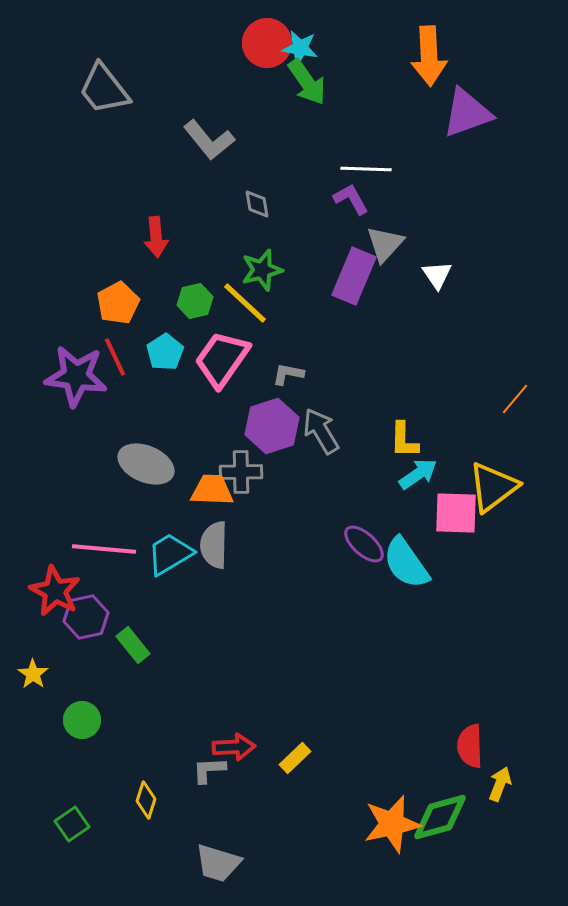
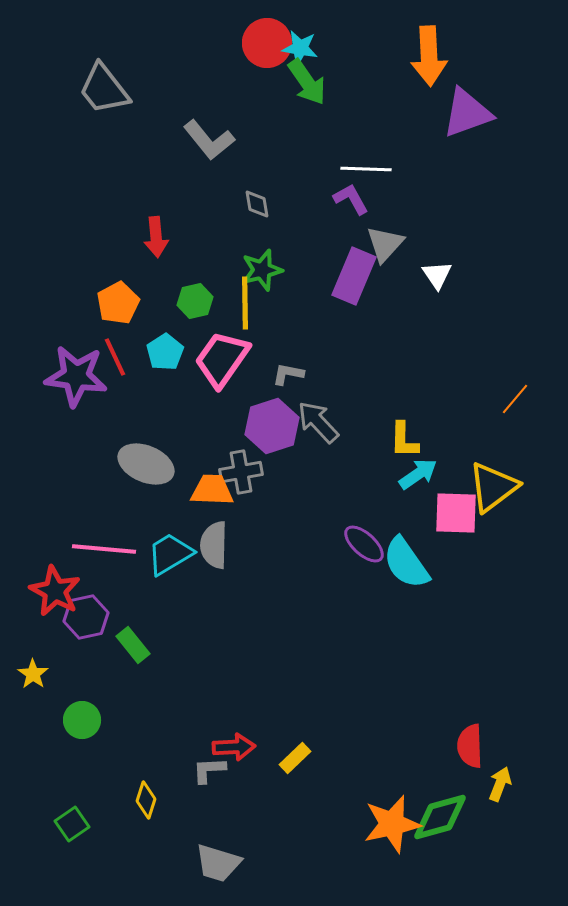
yellow line at (245, 303): rotated 46 degrees clockwise
gray arrow at (321, 431): moved 3 px left, 9 px up; rotated 12 degrees counterclockwise
gray cross at (241, 472): rotated 9 degrees counterclockwise
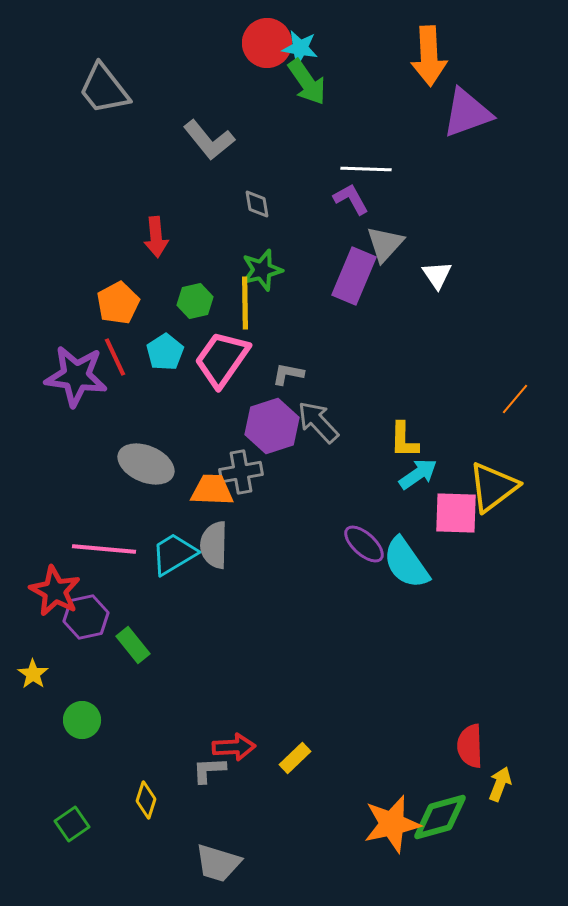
cyan trapezoid at (170, 554): moved 4 px right
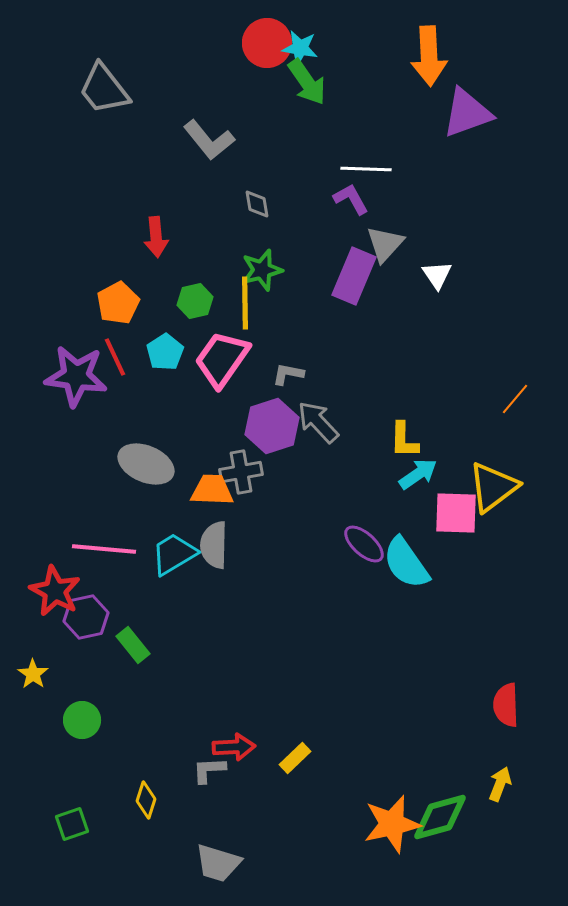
red semicircle at (470, 746): moved 36 px right, 41 px up
green square at (72, 824): rotated 16 degrees clockwise
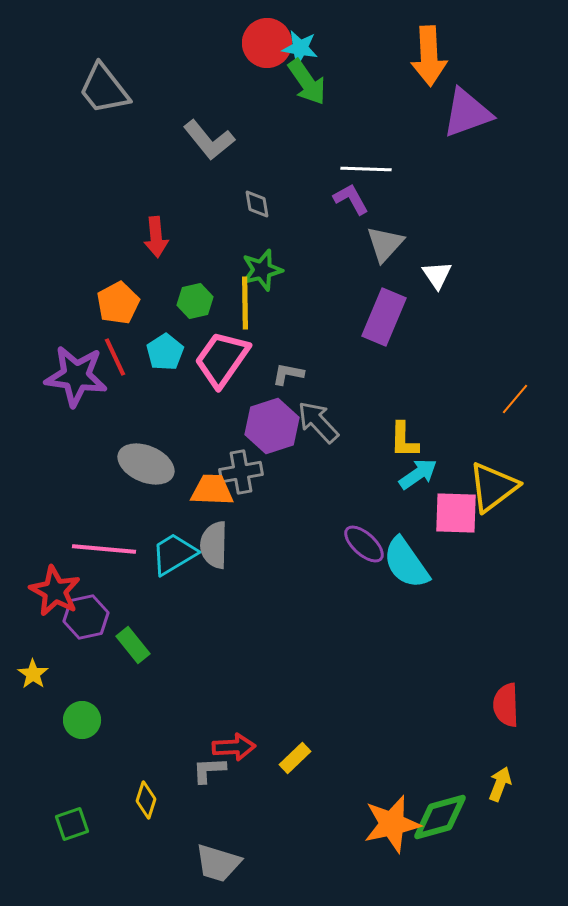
purple rectangle at (354, 276): moved 30 px right, 41 px down
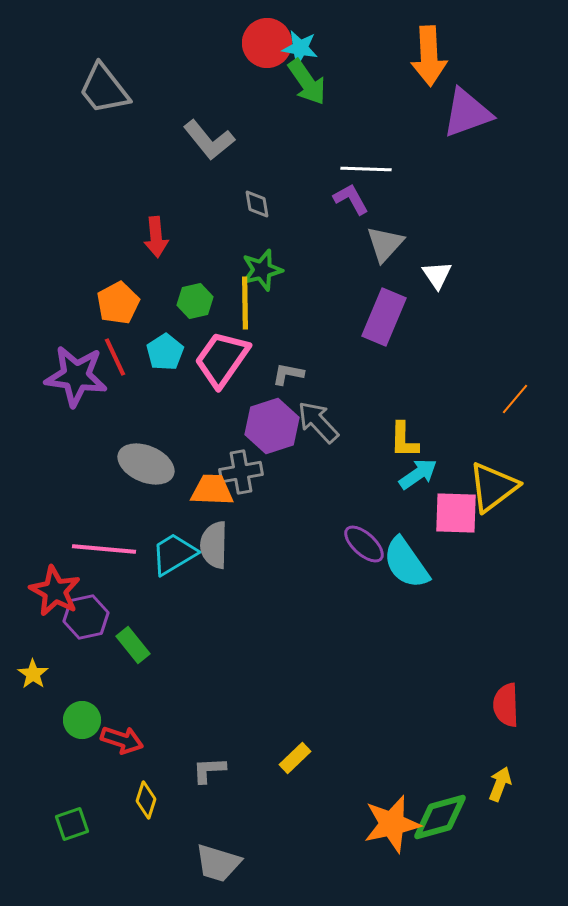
red arrow at (234, 747): moved 112 px left, 7 px up; rotated 21 degrees clockwise
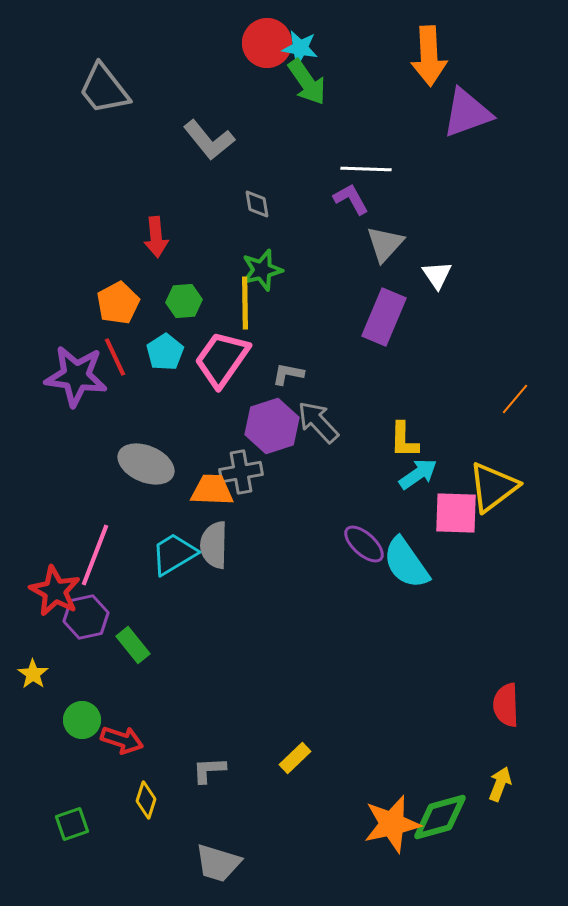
green hexagon at (195, 301): moved 11 px left; rotated 8 degrees clockwise
pink line at (104, 549): moved 9 px left, 6 px down; rotated 74 degrees counterclockwise
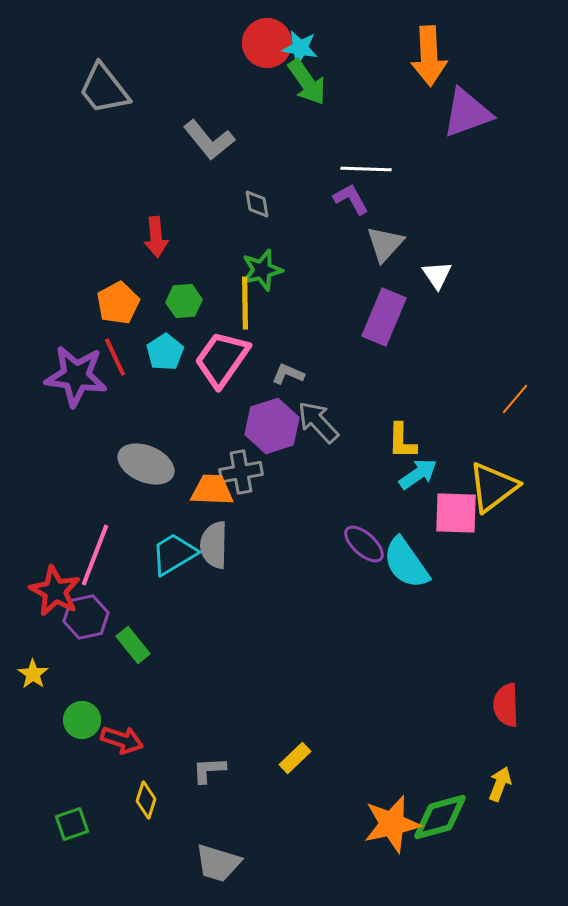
gray L-shape at (288, 374): rotated 12 degrees clockwise
yellow L-shape at (404, 440): moved 2 px left, 1 px down
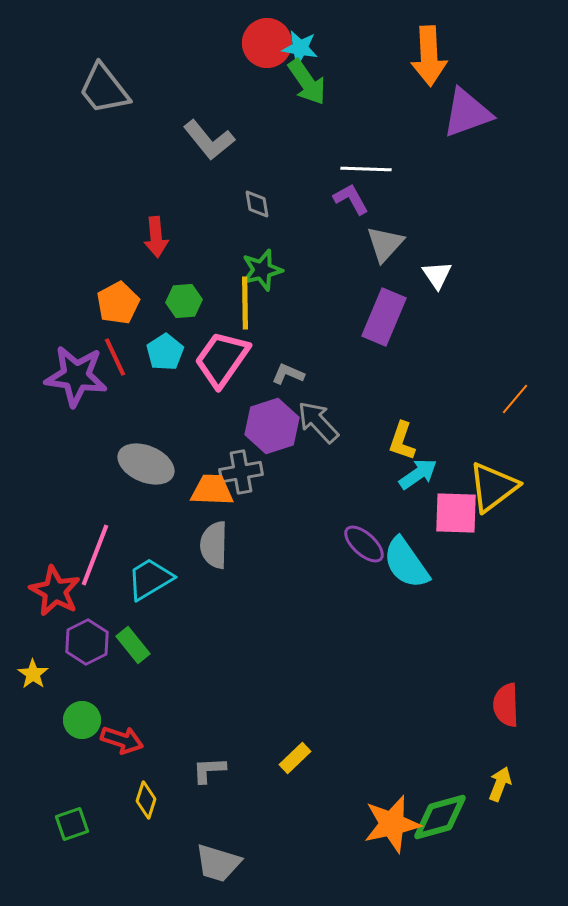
yellow L-shape at (402, 441): rotated 18 degrees clockwise
cyan trapezoid at (174, 554): moved 24 px left, 25 px down
purple hexagon at (86, 617): moved 1 px right, 25 px down; rotated 15 degrees counterclockwise
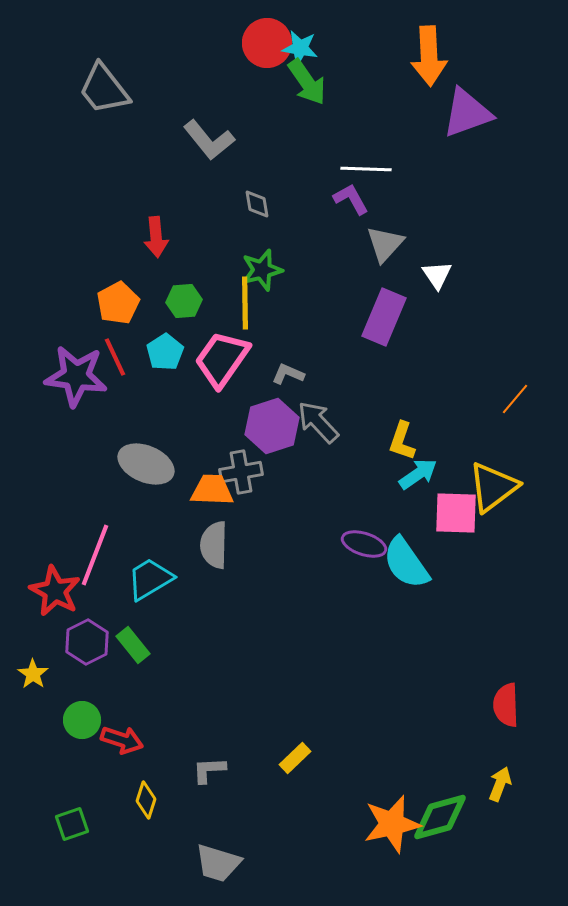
purple ellipse at (364, 544): rotated 24 degrees counterclockwise
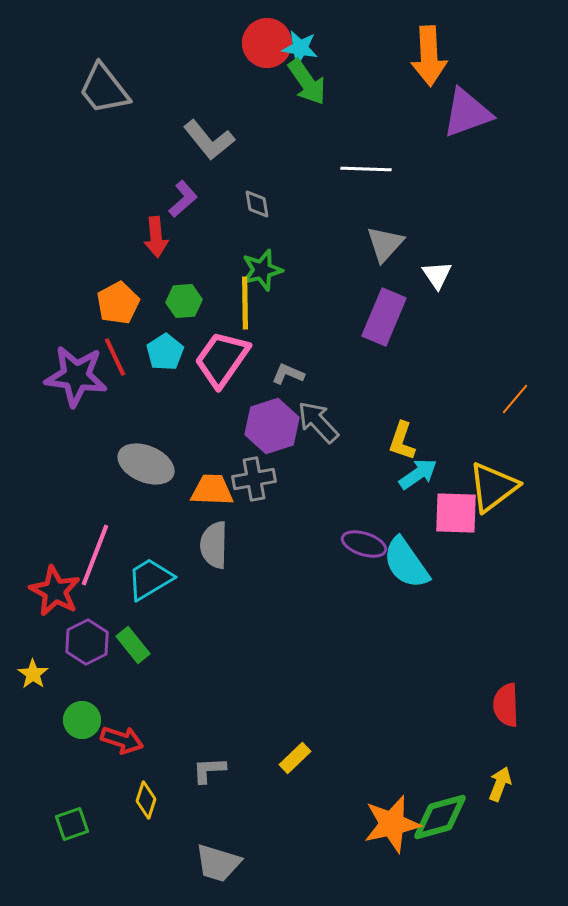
purple L-shape at (351, 199): moved 168 px left; rotated 78 degrees clockwise
gray cross at (241, 472): moved 13 px right, 7 px down
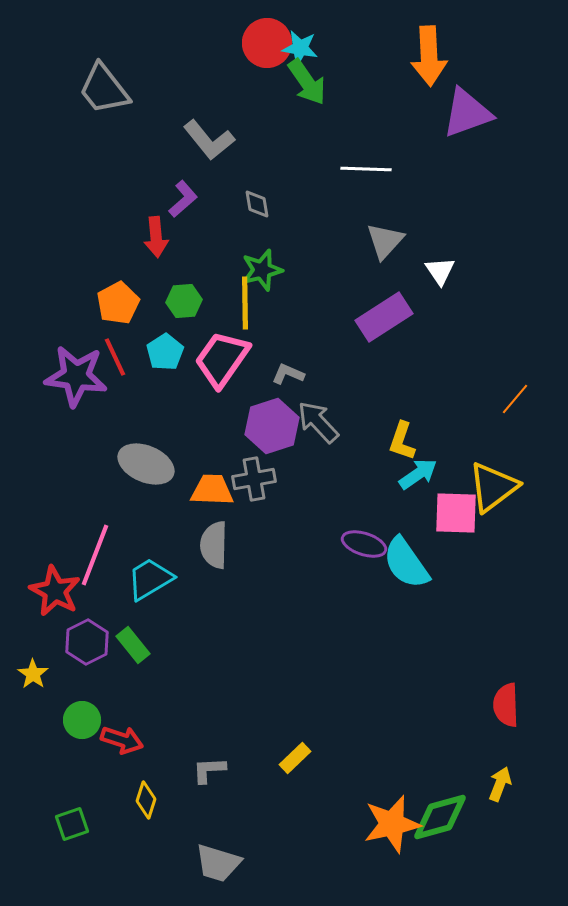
gray triangle at (385, 244): moved 3 px up
white triangle at (437, 275): moved 3 px right, 4 px up
purple rectangle at (384, 317): rotated 34 degrees clockwise
